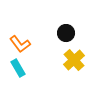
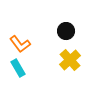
black circle: moved 2 px up
yellow cross: moved 4 px left
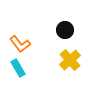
black circle: moved 1 px left, 1 px up
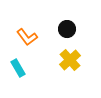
black circle: moved 2 px right, 1 px up
orange L-shape: moved 7 px right, 7 px up
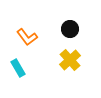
black circle: moved 3 px right
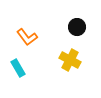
black circle: moved 7 px right, 2 px up
yellow cross: rotated 20 degrees counterclockwise
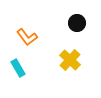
black circle: moved 4 px up
yellow cross: rotated 15 degrees clockwise
